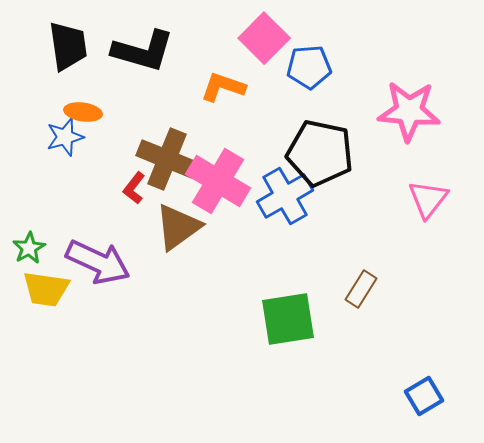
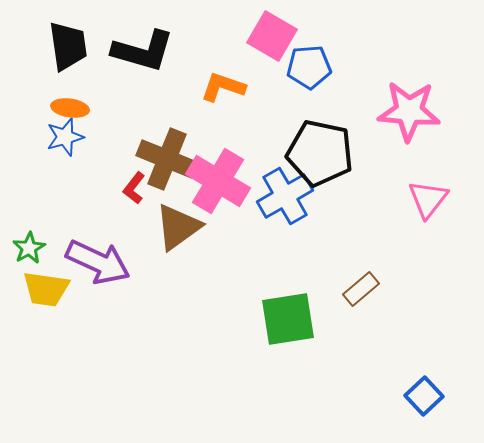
pink square: moved 8 px right, 2 px up; rotated 15 degrees counterclockwise
orange ellipse: moved 13 px left, 4 px up
brown rectangle: rotated 18 degrees clockwise
blue square: rotated 12 degrees counterclockwise
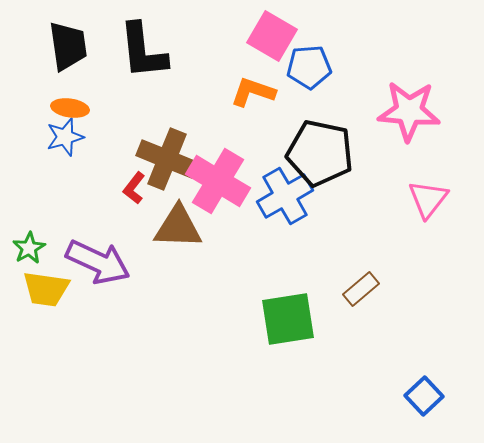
black L-shape: rotated 68 degrees clockwise
orange L-shape: moved 30 px right, 5 px down
brown triangle: rotated 38 degrees clockwise
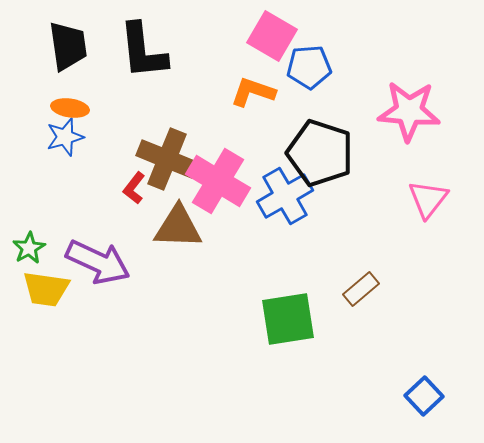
black pentagon: rotated 6 degrees clockwise
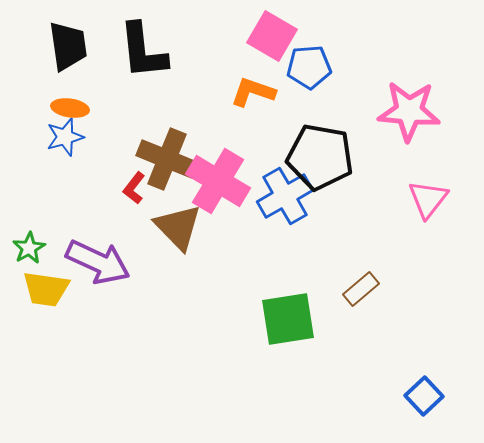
black pentagon: moved 4 px down; rotated 8 degrees counterclockwise
brown triangle: rotated 44 degrees clockwise
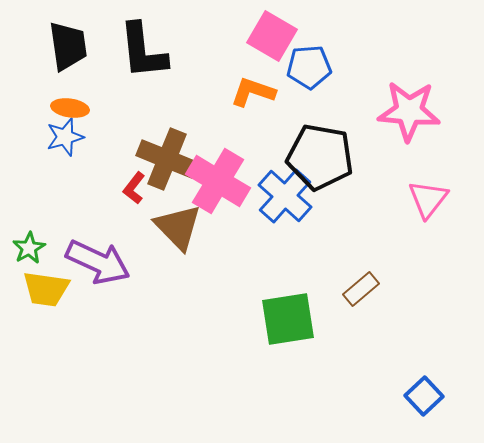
blue cross: rotated 18 degrees counterclockwise
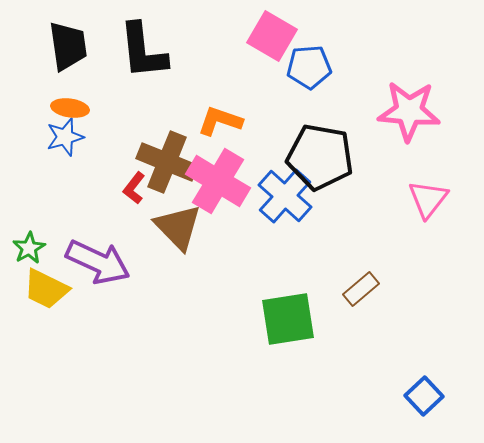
orange L-shape: moved 33 px left, 29 px down
brown cross: moved 3 px down
yellow trapezoid: rotated 18 degrees clockwise
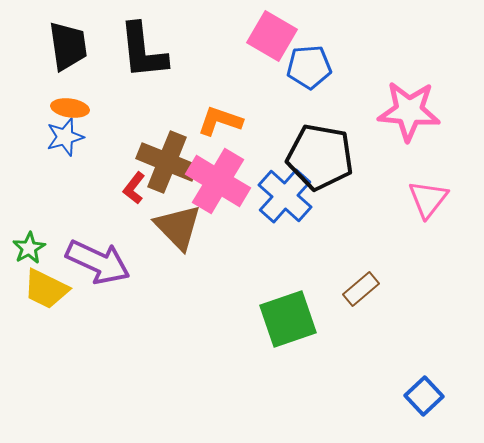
green square: rotated 10 degrees counterclockwise
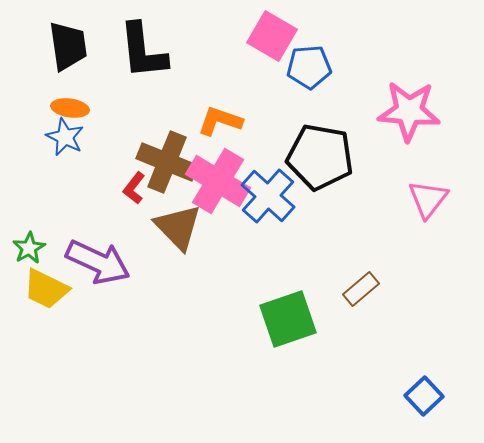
blue star: rotated 30 degrees counterclockwise
blue cross: moved 17 px left
